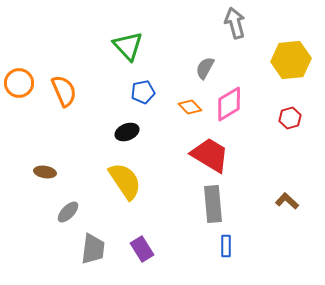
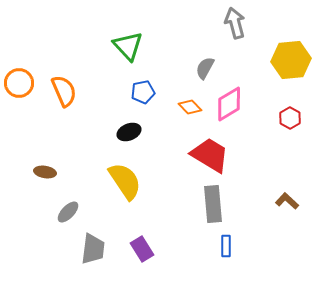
red hexagon: rotated 15 degrees counterclockwise
black ellipse: moved 2 px right
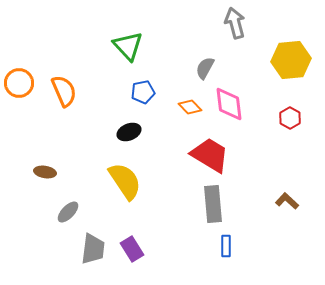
pink diamond: rotated 66 degrees counterclockwise
purple rectangle: moved 10 px left
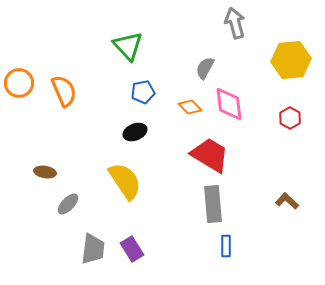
black ellipse: moved 6 px right
gray ellipse: moved 8 px up
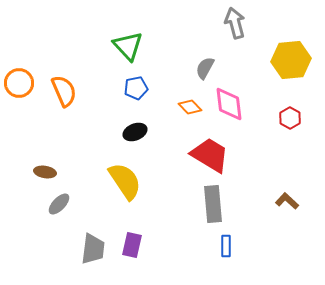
blue pentagon: moved 7 px left, 4 px up
gray ellipse: moved 9 px left
purple rectangle: moved 4 px up; rotated 45 degrees clockwise
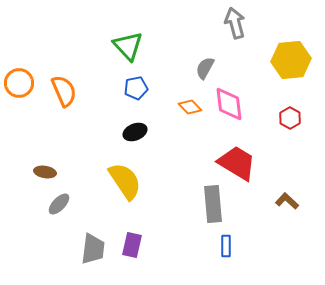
red trapezoid: moved 27 px right, 8 px down
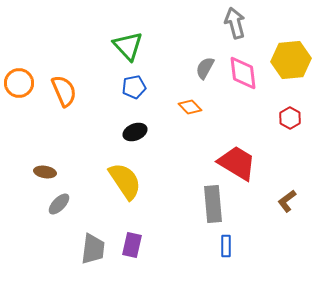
blue pentagon: moved 2 px left, 1 px up
pink diamond: moved 14 px right, 31 px up
brown L-shape: rotated 80 degrees counterclockwise
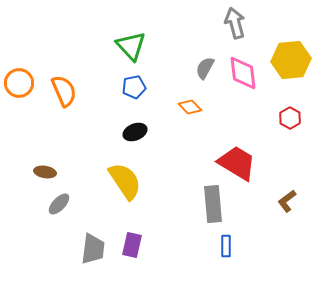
green triangle: moved 3 px right
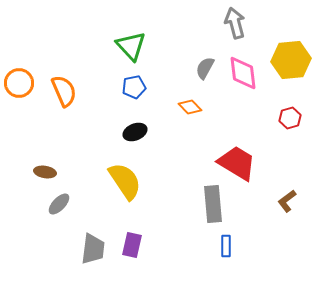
red hexagon: rotated 15 degrees clockwise
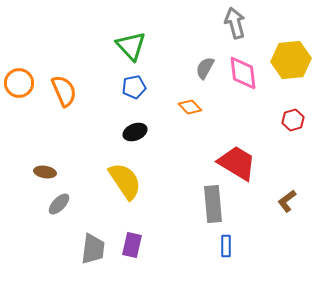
red hexagon: moved 3 px right, 2 px down
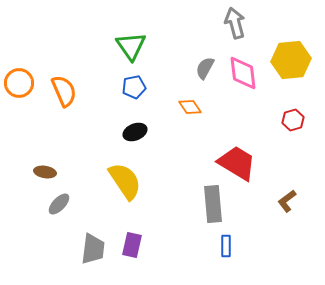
green triangle: rotated 8 degrees clockwise
orange diamond: rotated 10 degrees clockwise
